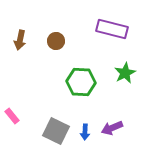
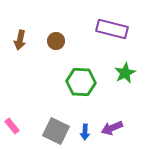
pink rectangle: moved 10 px down
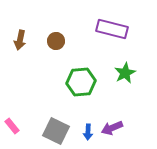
green hexagon: rotated 8 degrees counterclockwise
blue arrow: moved 3 px right
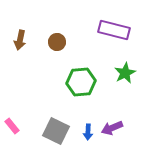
purple rectangle: moved 2 px right, 1 px down
brown circle: moved 1 px right, 1 px down
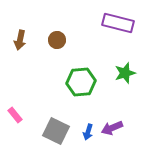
purple rectangle: moved 4 px right, 7 px up
brown circle: moved 2 px up
green star: rotated 10 degrees clockwise
pink rectangle: moved 3 px right, 11 px up
blue arrow: rotated 14 degrees clockwise
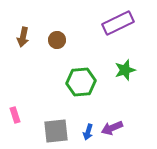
purple rectangle: rotated 40 degrees counterclockwise
brown arrow: moved 3 px right, 3 px up
green star: moved 3 px up
pink rectangle: rotated 21 degrees clockwise
gray square: rotated 32 degrees counterclockwise
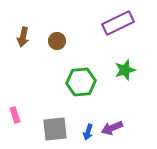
brown circle: moved 1 px down
gray square: moved 1 px left, 2 px up
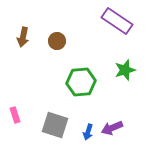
purple rectangle: moved 1 px left, 2 px up; rotated 60 degrees clockwise
gray square: moved 4 px up; rotated 24 degrees clockwise
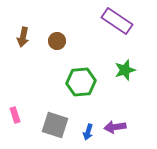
purple arrow: moved 3 px right, 1 px up; rotated 15 degrees clockwise
